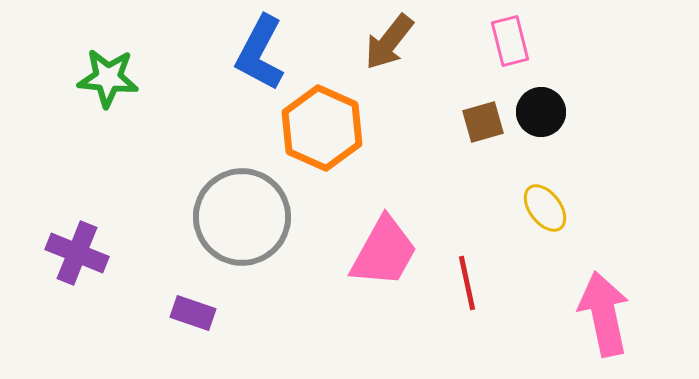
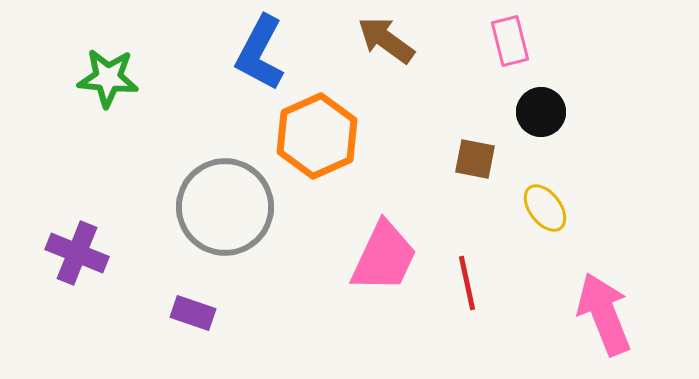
brown arrow: moved 3 px left, 2 px up; rotated 88 degrees clockwise
brown square: moved 8 px left, 37 px down; rotated 27 degrees clockwise
orange hexagon: moved 5 px left, 8 px down; rotated 12 degrees clockwise
gray circle: moved 17 px left, 10 px up
pink trapezoid: moved 5 px down; rotated 4 degrees counterclockwise
pink arrow: rotated 10 degrees counterclockwise
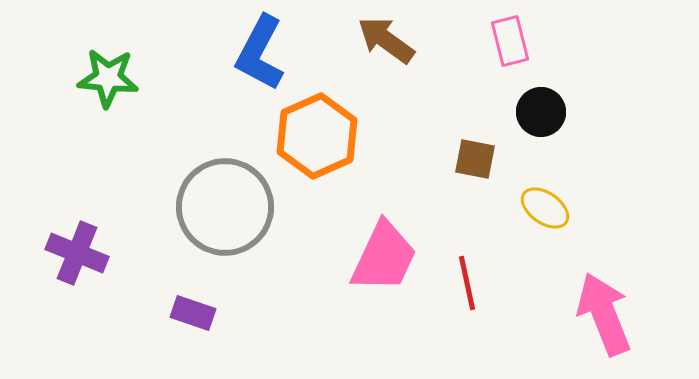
yellow ellipse: rotated 18 degrees counterclockwise
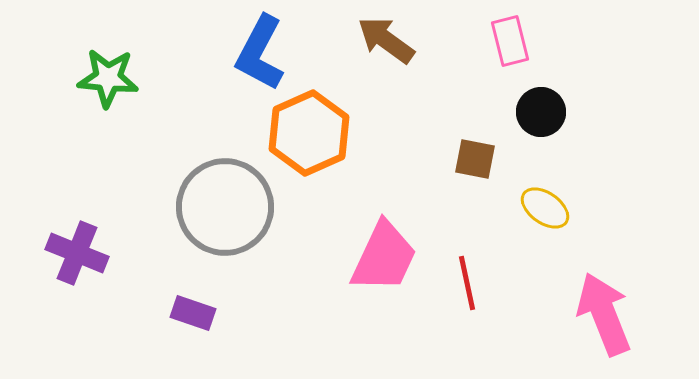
orange hexagon: moved 8 px left, 3 px up
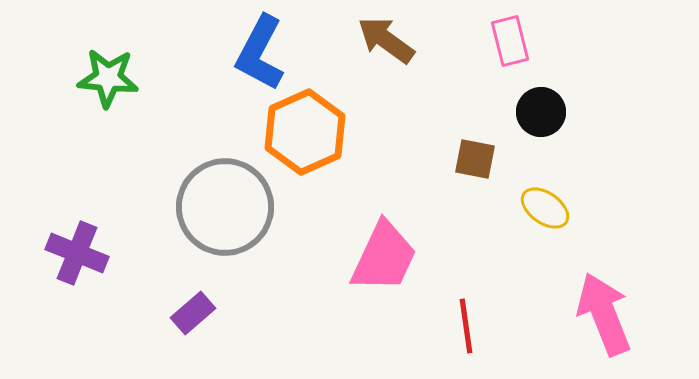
orange hexagon: moved 4 px left, 1 px up
red line: moved 1 px left, 43 px down; rotated 4 degrees clockwise
purple rectangle: rotated 60 degrees counterclockwise
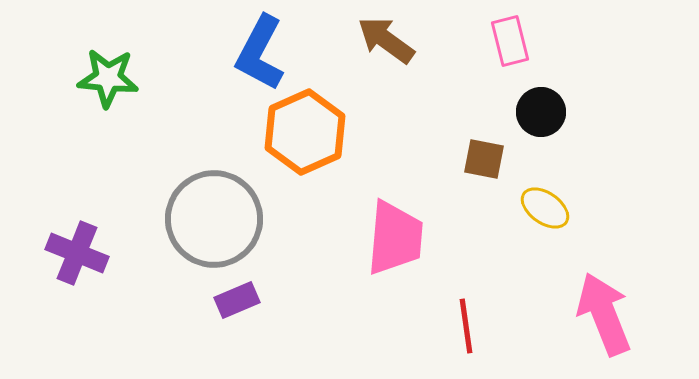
brown square: moved 9 px right
gray circle: moved 11 px left, 12 px down
pink trapezoid: moved 11 px right, 19 px up; rotated 20 degrees counterclockwise
purple rectangle: moved 44 px right, 13 px up; rotated 18 degrees clockwise
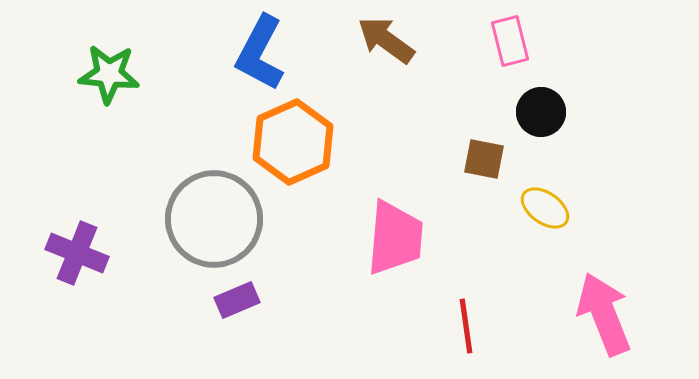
green star: moved 1 px right, 4 px up
orange hexagon: moved 12 px left, 10 px down
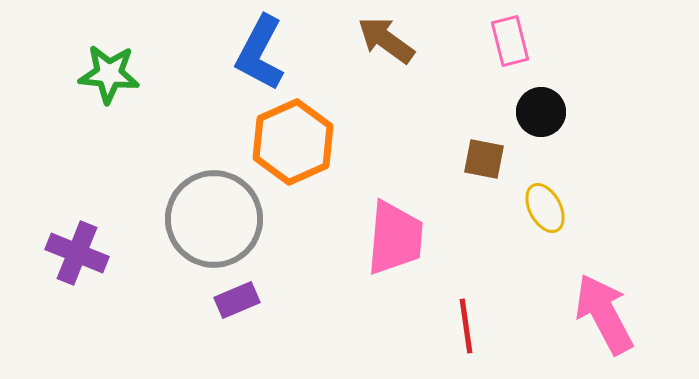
yellow ellipse: rotated 27 degrees clockwise
pink arrow: rotated 6 degrees counterclockwise
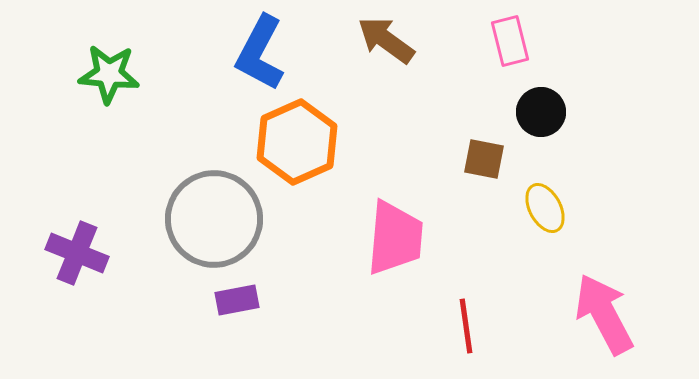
orange hexagon: moved 4 px right
purple rectangle: rotated 12 degrees clockwise
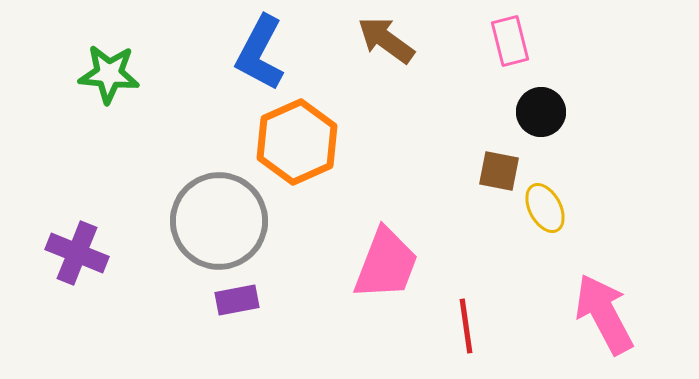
brown square: moved 15 px right, 12 px down
gray circle: moved 5 px right, 2 px down
pink trapezoid: moved 9 px left, 26 px down; rotated 16 degrees clockwise
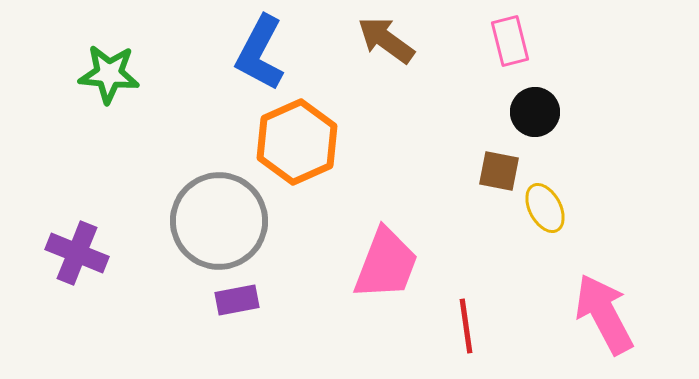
black circle: moved 6 px left
